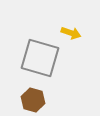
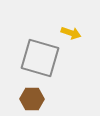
brown hexagon: moved 1 px left, 1 px up; rotated 15 degrees counterclockwise
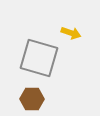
gray square: moved 1 px left
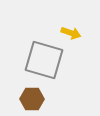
gray square: moved 5 px right, 2 px down
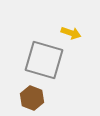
brown hexagon: moved 1 px up; rotated 20 degrees clockwise
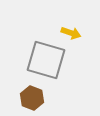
gray square: moved 2 px right
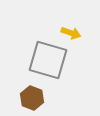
gray square: moved 2 px right
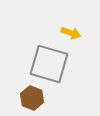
gray square: moved 1 px right, 4 px down
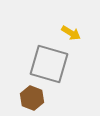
yellow arrow: rotated 12 degrees clockwise
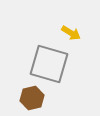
brown hexagon: rotated 25 degrees clockwise
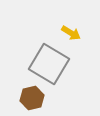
gray square: rotated 15 degrees clockwise
